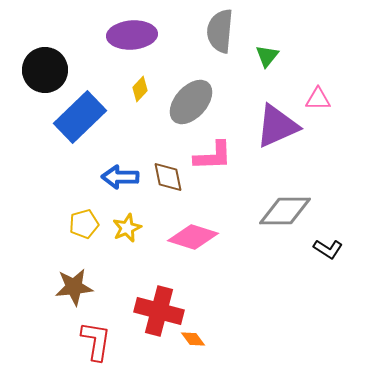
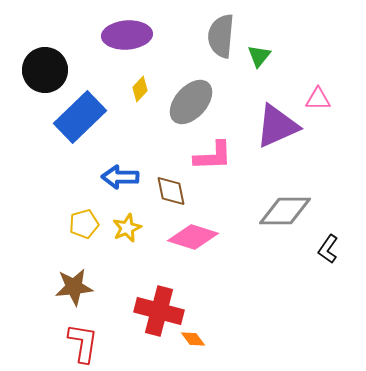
gray semicircle: moved 1 px right, 5 px down
purple ellipse: moved 5 px left
green triangle: moved 8 px left
brown diamond: moved 3 px right, 14 px down
black L-shape: rotated 92 degrees clockwise
red L-shape: moved 13 px left, 2 px down
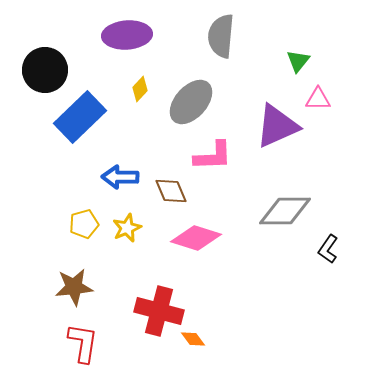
green triangle: moved 39 px right, 5 px down
brown diamond: rotated 12 degrees counterclockwise
pink diamond: moved 3 px right, 1 px down
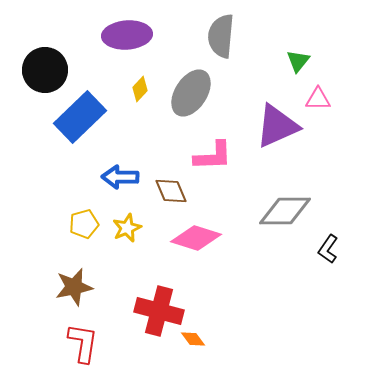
gray ellipse: moved 9 px up; rotated 9 degrees counterclockwise
brown star: rotated 6 degrees counterclockwise
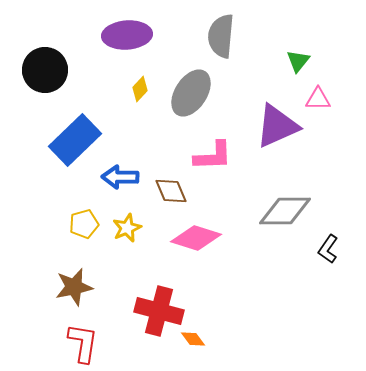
blue rectangle: moved 5 px left, 23 px down
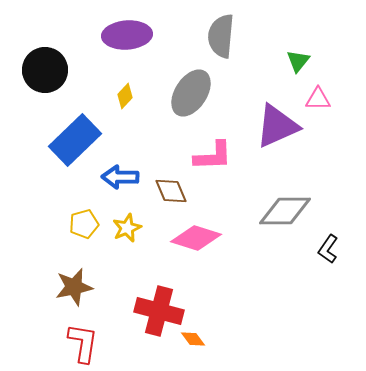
yellow diamond: moved 15 px left, 7 px down
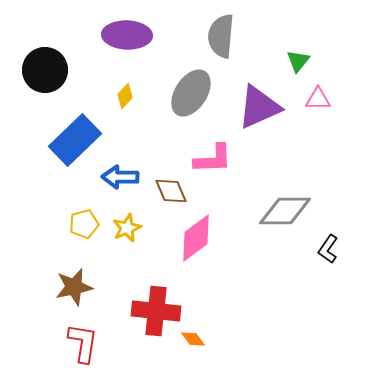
purple ellipse: rotated 6 degrees clockwise
purple triangle: moved 18 px left, 19 px up
pink L-shape: moved 3 px down
pink diamond: rotated 54 degrees counterclockwise
red cross: moved 3 px left; rotated 9 degrees counterclockwise
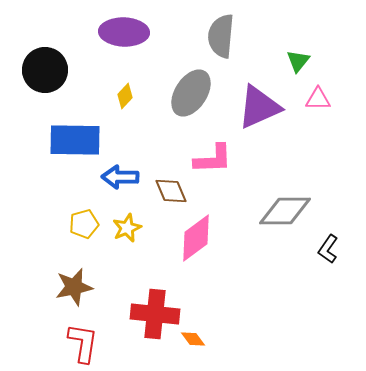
purple ellipse: moved 3 px left, 3 px up
blue rectangle: rotated 45 degrees clockwise
red cross: moved 1 px left, 3 px down
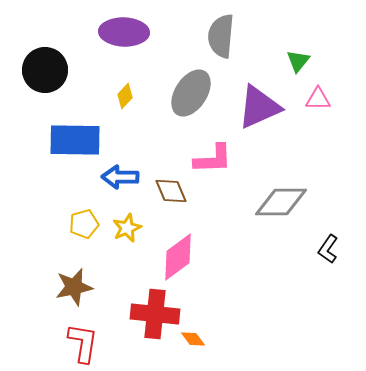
gray diamond: moved 4 px left, 9 px up
pink diamond: moved 18 px left, 19 px down
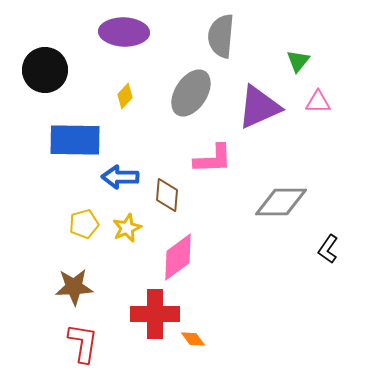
pink triangle: moved 3 px down
brown diamond: moved 4 px left, 4 px down; rotated 28 degrees clockwise
brown star: rotated 9 degrees clockwise
red cross: rotated 6 degrees counterclockwise
